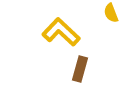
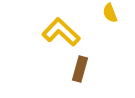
yellow semicircle: moved 1 px left
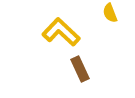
brown rectangle: rotated 40 degrees counterclockwise
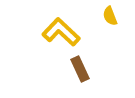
yellow semicircle: moved 3 px down
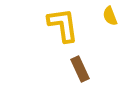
yellow L-shape: moved 2 px right, 7 px up; rotated 39 degrees clockwise
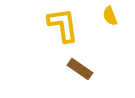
brown rectangle: rotated 30 degrees counterclockwise
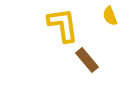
brown rectangle: moved 7 px right, 9 px up; rotated 15 degrees clockwise
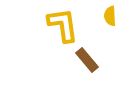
yellow semicircle: rotated 18 degrees clockwise
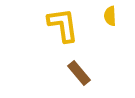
brown rectangle: moved 8 px left, 13 px down
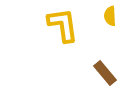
brown rectangle: moved 26 px right
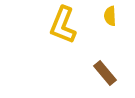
yellow L-shape: rotated 150 degrees counterclockwise
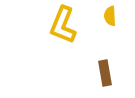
brown rectangle: rotated 30 degrees clockwise
